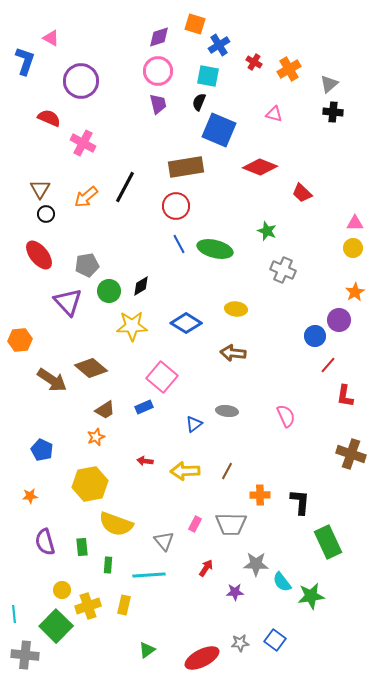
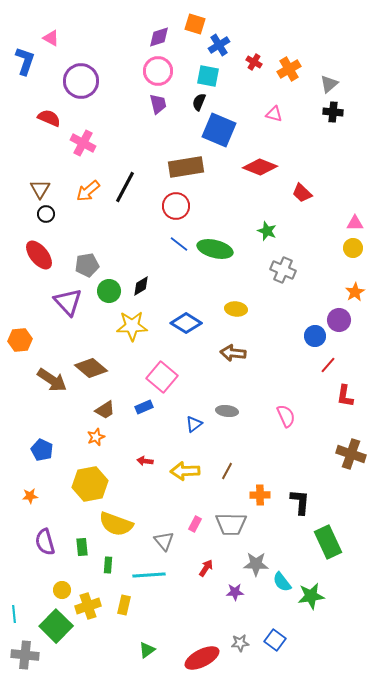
orange arrow at (86, 197): moved 2 px right, 6 px up
blue line at (179, 244): rotated 24 degrees counterclockwise
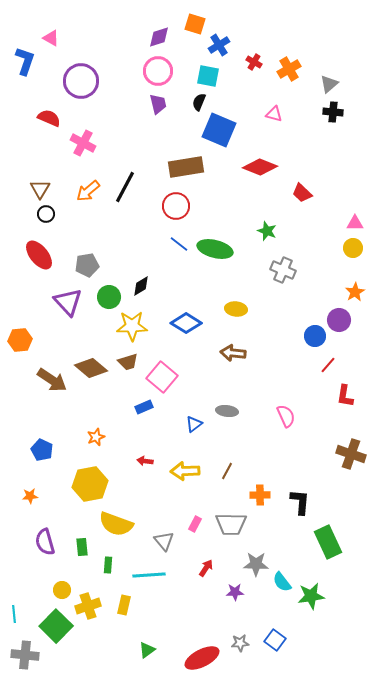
green circle at (109, 291): moved 6 px down
brown trapezoid at (105, 410): moved 23 px right, 48 px up; rotated 15 degrees clockwise
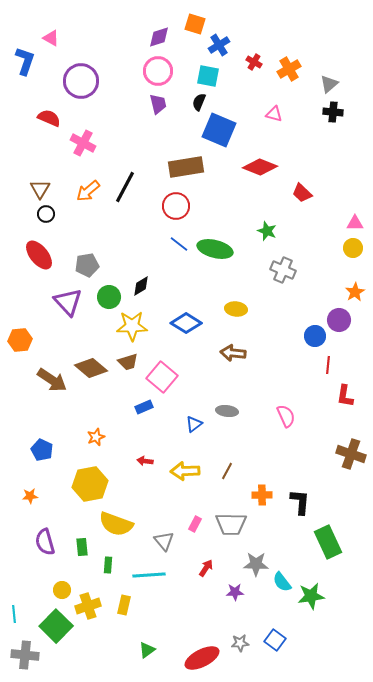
red line at (328, 365): rotated 36 degrees counterclockwise
orange cross at (260, 495): moved 2 px right
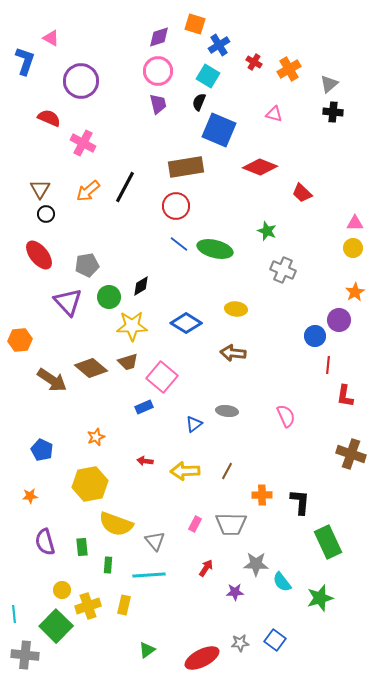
cyan square at (208, 76): rotated 20 degrees clockwise
gray triangle at (164, 541): moved 9 px left
green star at (311, 596): moved 9 px right, 2 px down; rotated 8 degrees counterclockwise
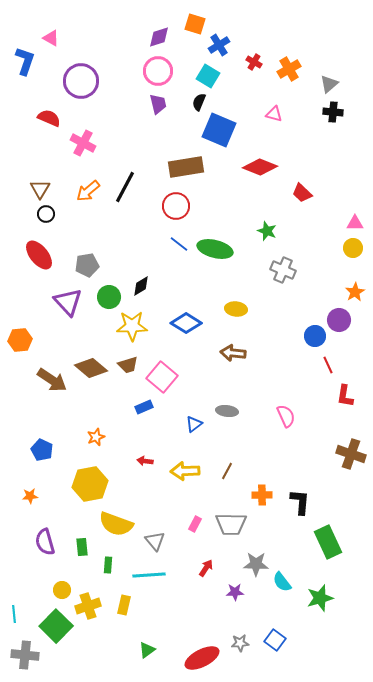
brown trapezoid at (128, 362): moved 3 px down
red line at (328, 365): rotated 30 degrees counterclockwise
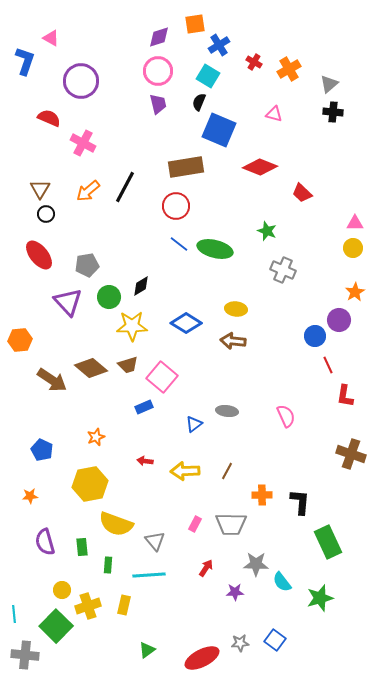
orange square at (195, 24): rotated 25 degrees counterclockwise
brown arrow at (233, 353): moved 12 px up
